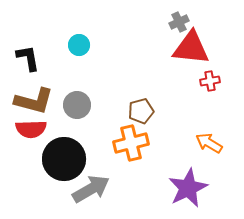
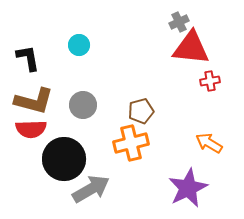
gray circle: moved 6 px right
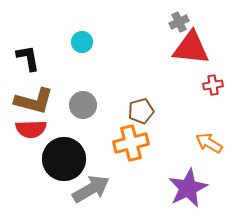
cyan circle: moved 3 px right, 3 px up
red cross: moved 3 px right, 4 px down
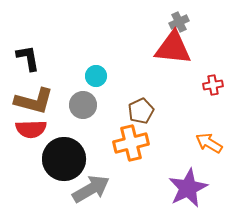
cyan circle: moved 14 px right, 34 px down
red triangle: moved 18 px left
brown pentagon: rotated 10 degrees counterclockwise
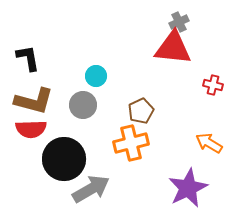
red cross: rotated 24 degrees clockwise
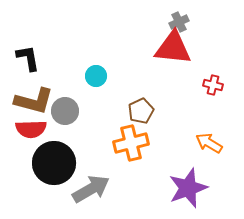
gray circle: moved 18 px left, 6 px down
black circle: moved 10 px left, 4 px down
purple star: rotated 6 degrees clockwise
